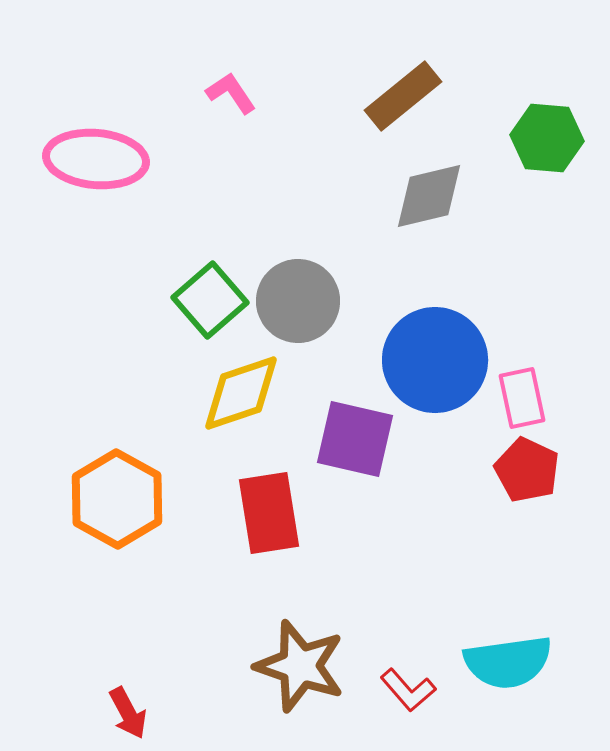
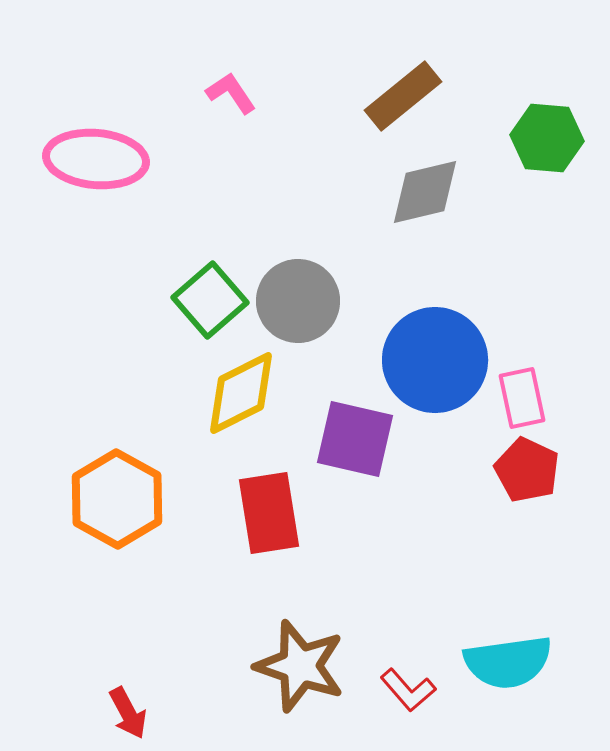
gray diamond: moved 4 px left, 4 px up
yellow diamond: rotated 8 degrees counterclockwise
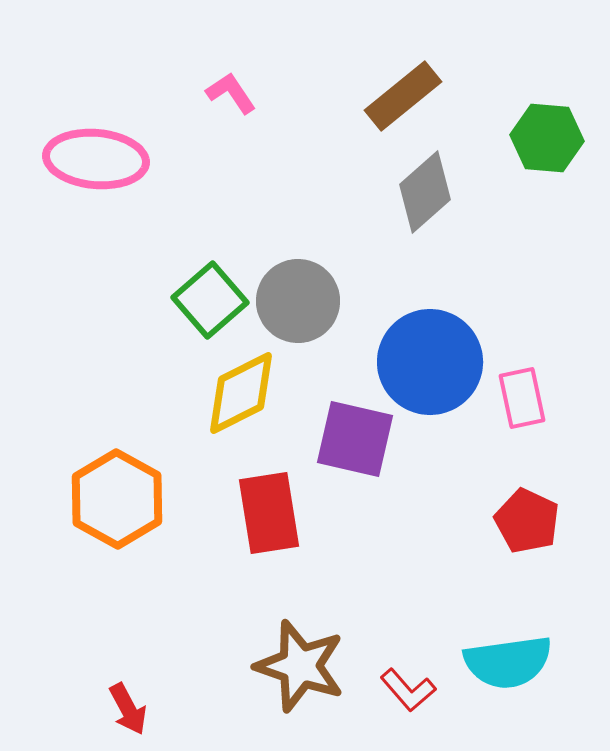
gray diamond: rotated 28 degrees counterclockwise
blue circle: moved 5 px left, 2 px down
red pentagon: moved 51 px down
red arrow: moved 4 px up
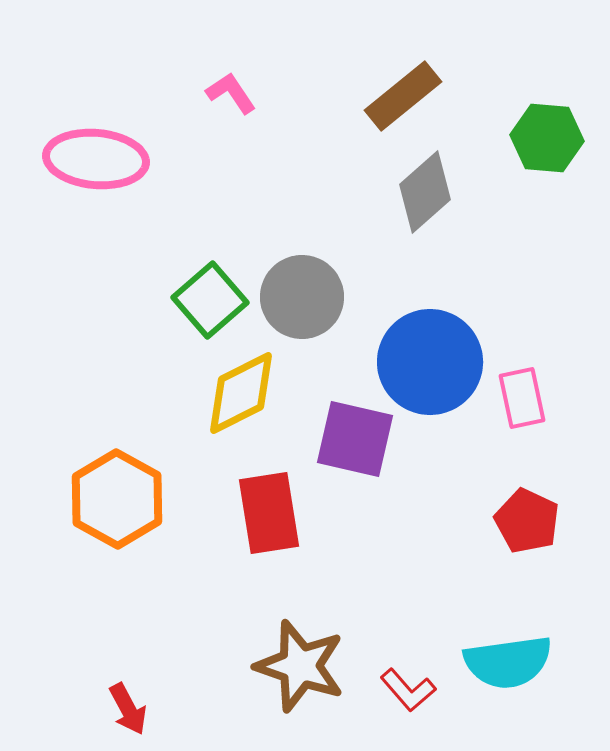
gray circle: moved 4 px right, 4 px up
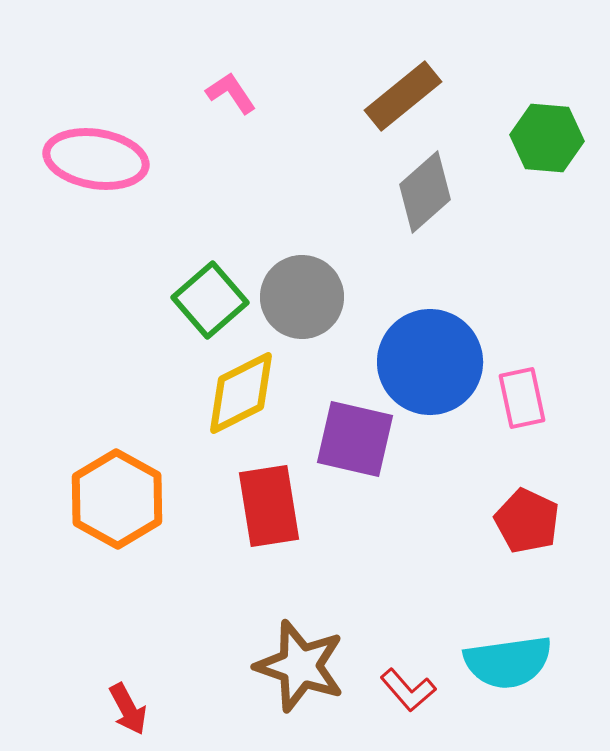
pink ellipse: rotated 4 degrees clockwise
red rectangle: moved 7 px up
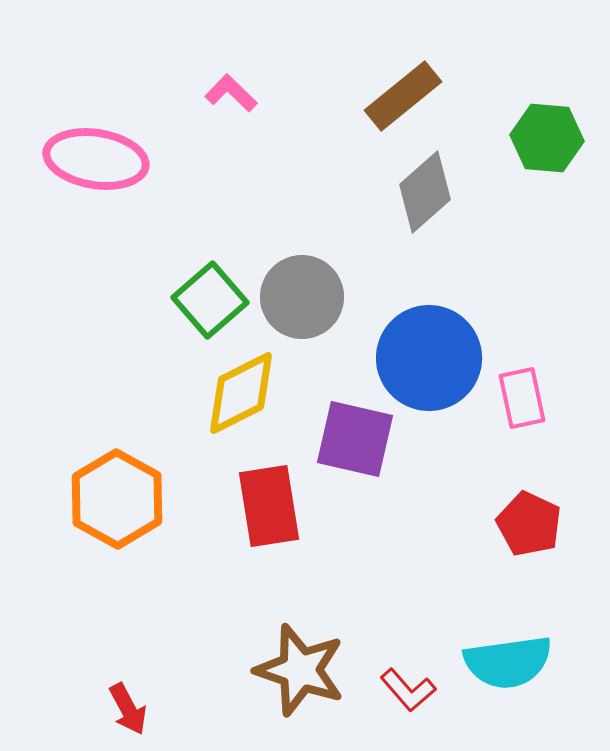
pink L-shape: rotated 12 degrees counterclockwise
blue circle: moved 1 px left, 4 px up
red pentagon: moved 2 px right, 3 px down
brown star: moved 4 px down
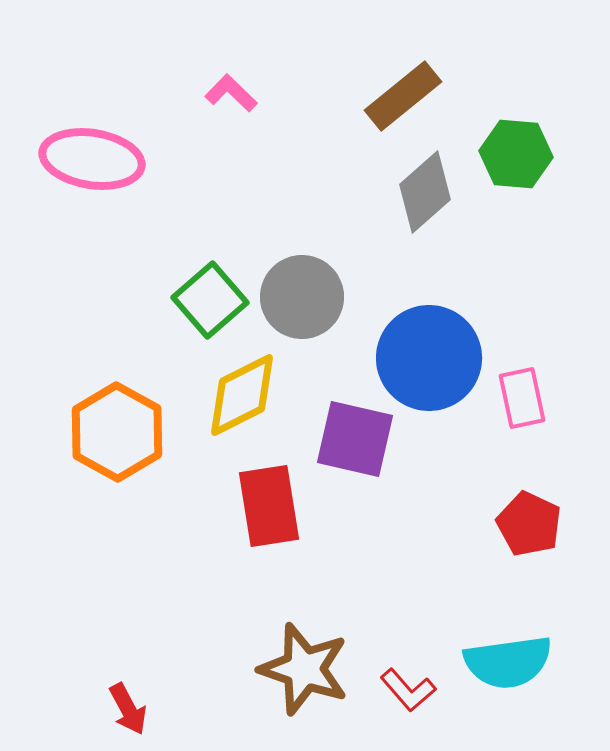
green hexagon: moved 31 px left, 16 px down
pink ellipse: moved 4 px left
yellow diamond: moved 1 px right, 2 px down
orange hexagon: moved 67 px up
brown star: moved 4 px right, 1 px up
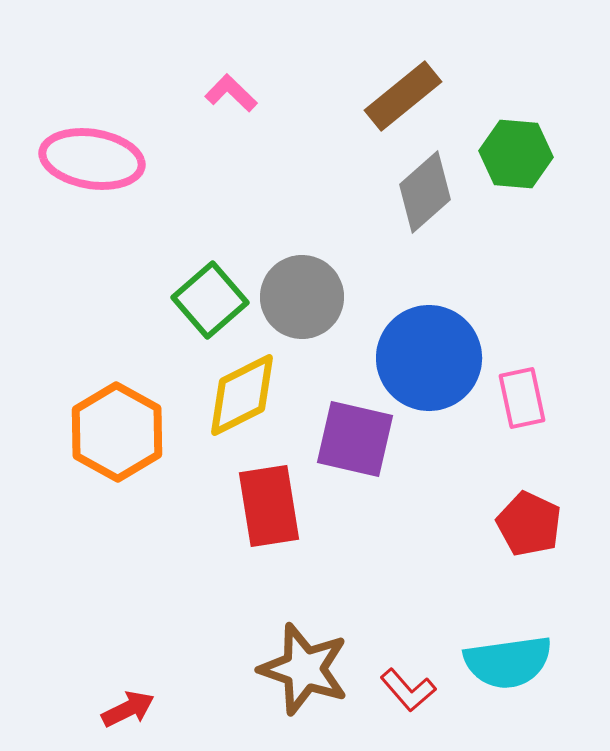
red arrow: rotated 88 degrees counterclockwise
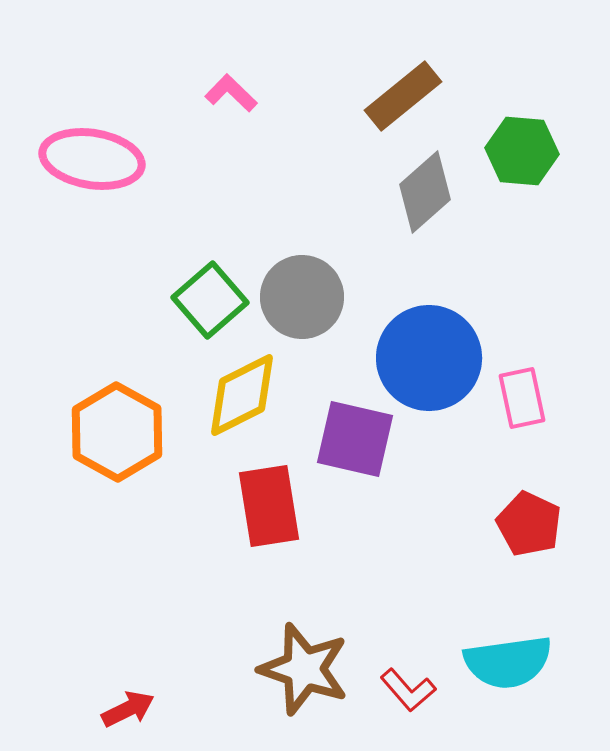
green hexagon: moved 6 px right, 3 px up
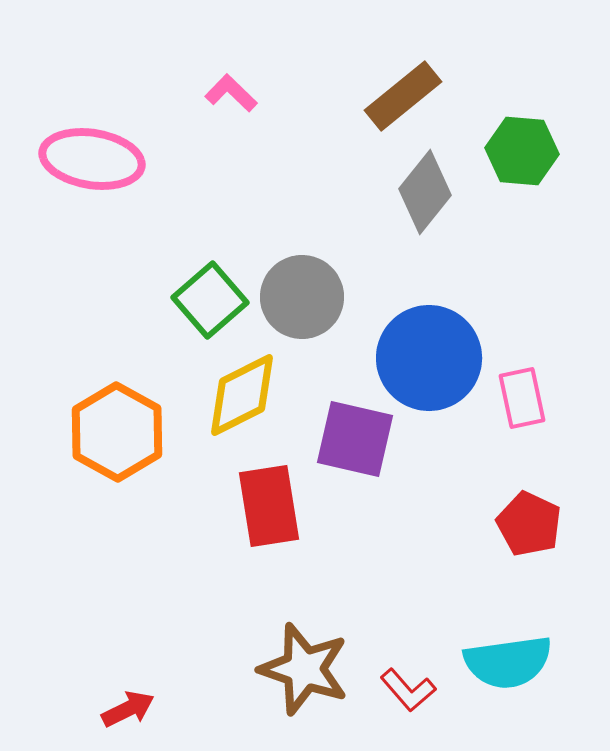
gray diamond: rotated 10 degrees counterclockwise
